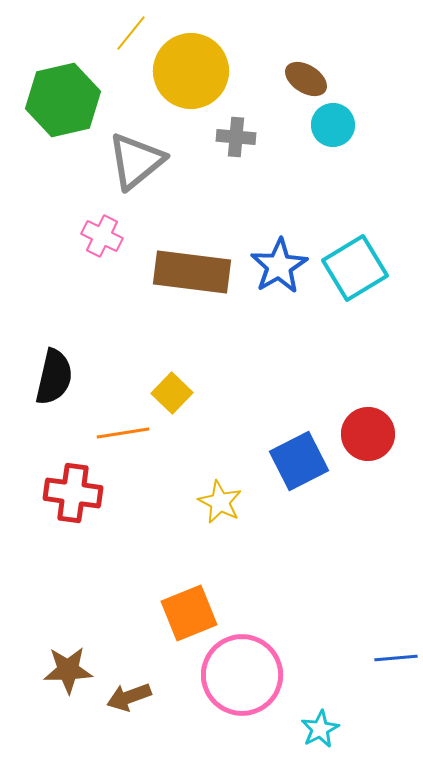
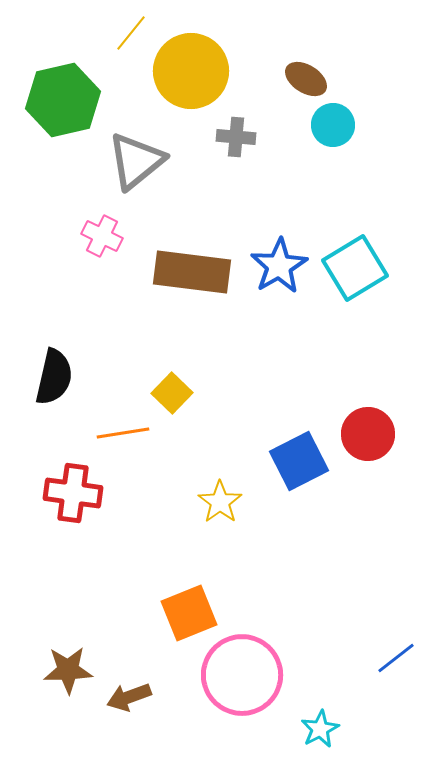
yellow star: rotated 9 degrees clockwise
blue line: rotated 33 degrees counterclockwise
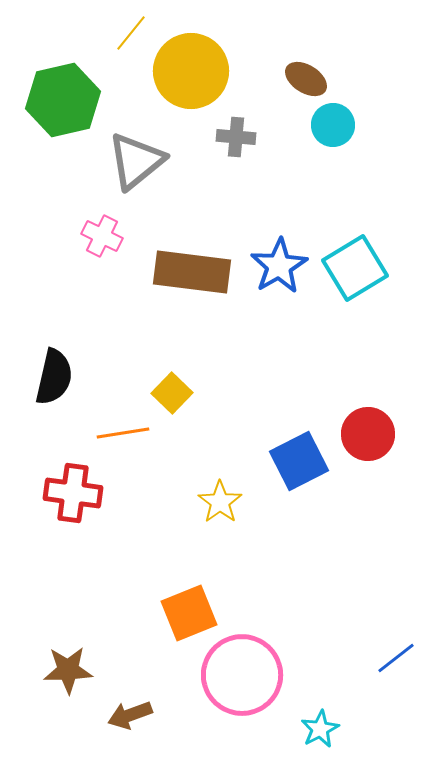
brown arrow: moved 1 px right, 18 px down
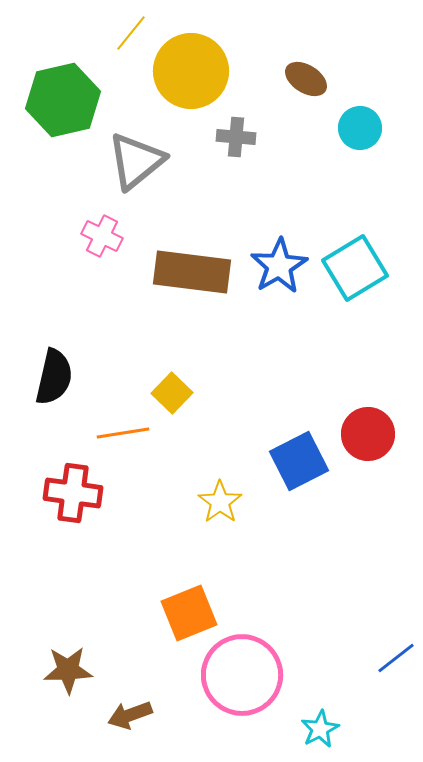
cyan circle: moved 27 px right, 3 px down
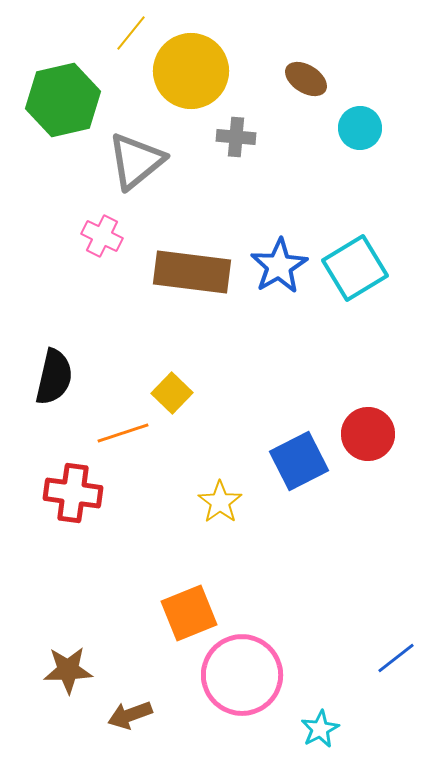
orange line: rotated 9 degrees counterclockwise
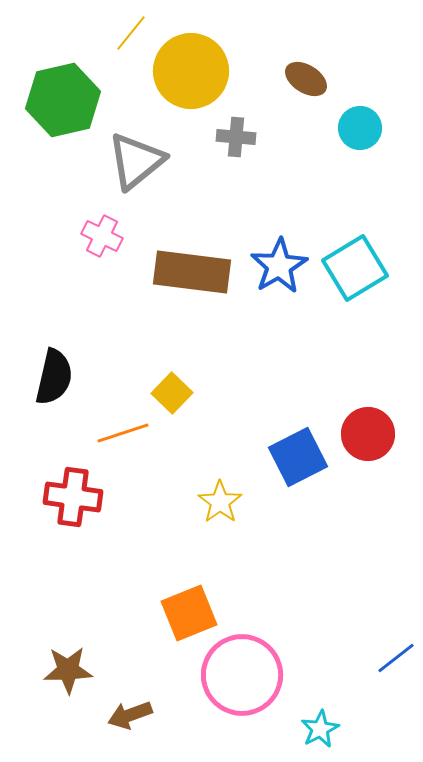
blue square: moved 1 px left, 4 px up
red cross: moved 4 px down
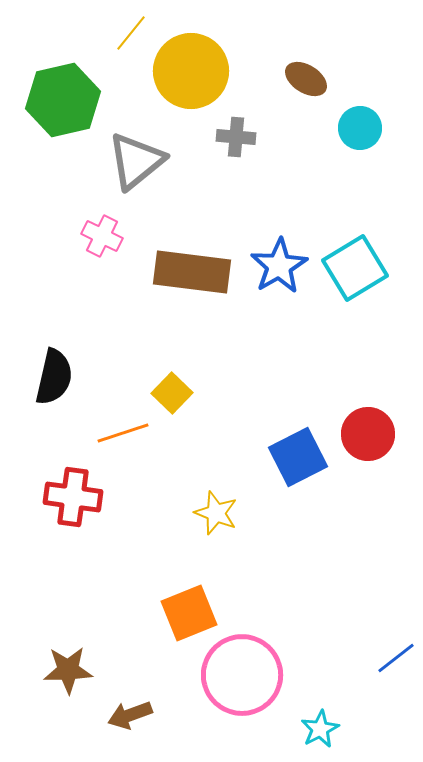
yellow star: moved 4 px left, 11 px down; rotated 15 degrees counterclockwise
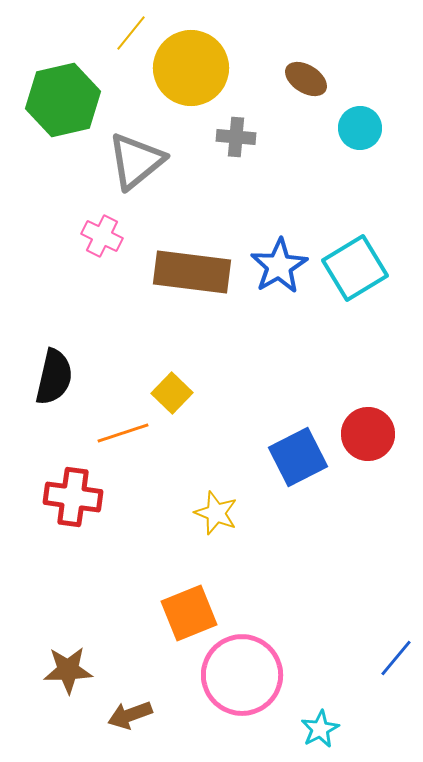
yellow circle: moved 3 px up
blue line: rotated 12 degrees counterclockwise
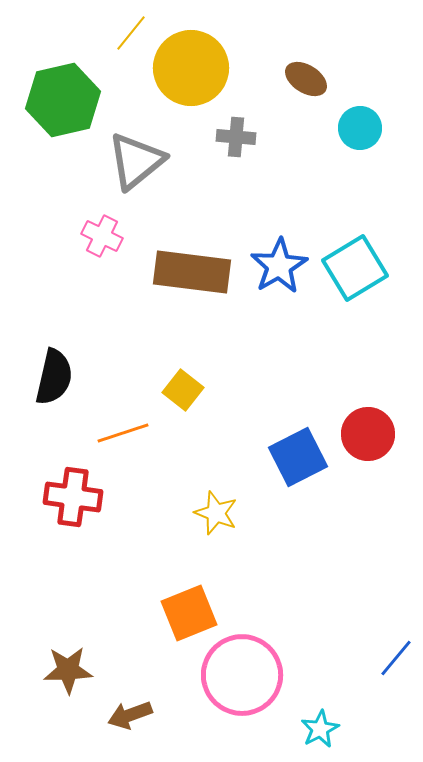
yellow square: moved 11 px right, 3 px up; rotated 6 degrees counterclockwise
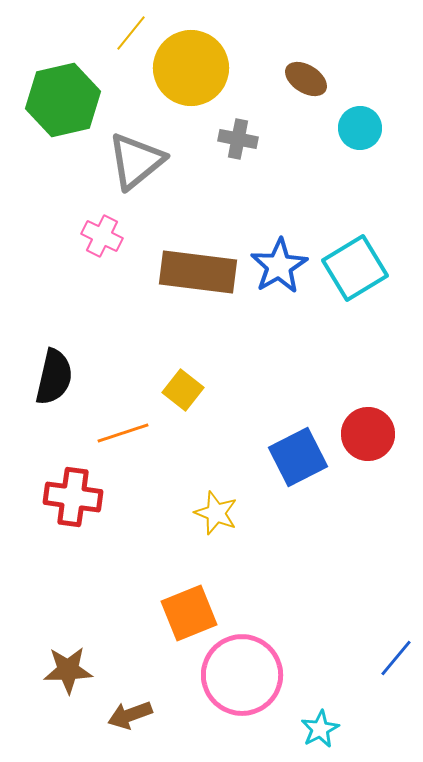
gray cross: moved 2 px right, 2 px down; rotated 6 degrees clockwise
brown rectangle: moved 6 px right
